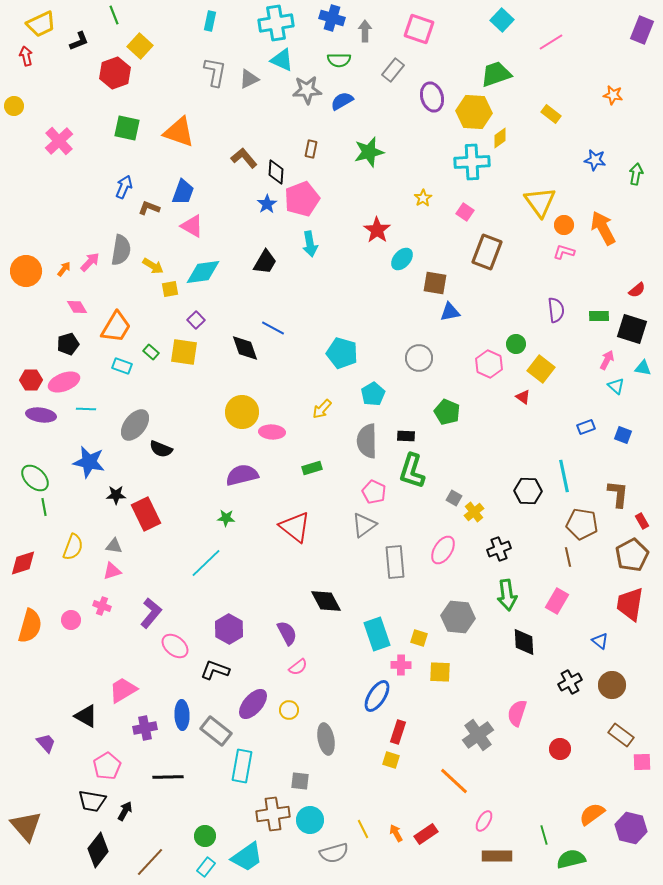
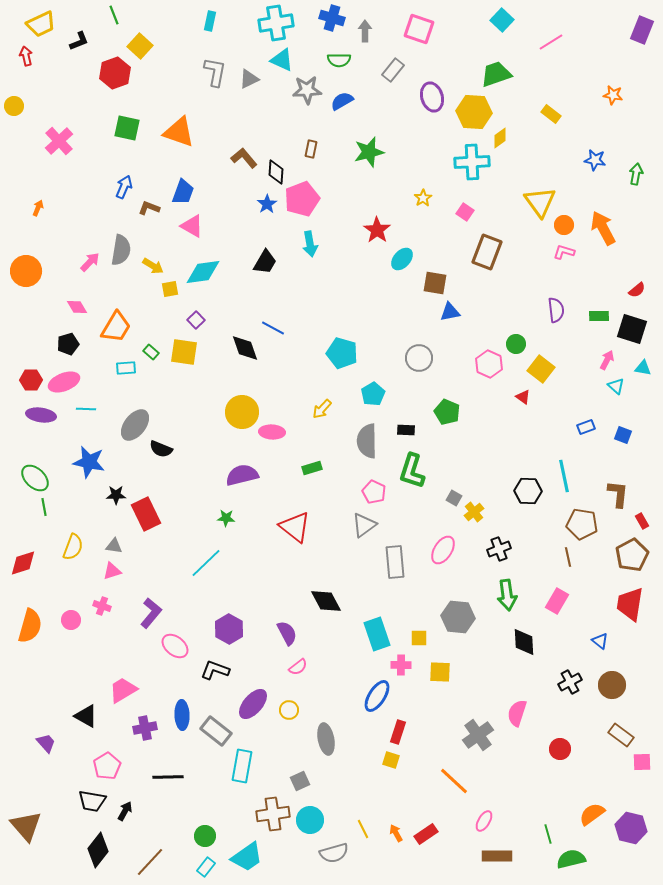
orange arrow at (64, 269): moved 26 px left, 61 px up; rotated 14 degrees counterclockwise
cyan rectangle at (122, 366): moved 4 px right, 2 px down; rotated 24 degrees counterclockwise
black rectangle at (406, 436): moved 6 px up
yellow square at (419, 638): rotated 18 degrees counterclockwise
gray square at (300, 781): rotated 30 degrees counterclockwise
green line at (544, 835): moved 4 px right, 1 px up
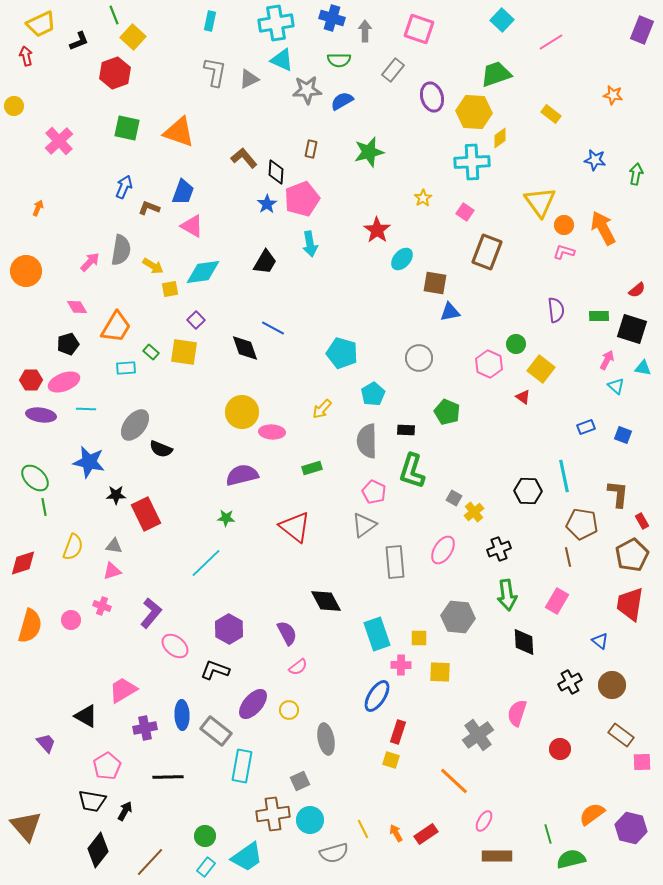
yellow square at (140, 46): moved 7 px left, 9 px up
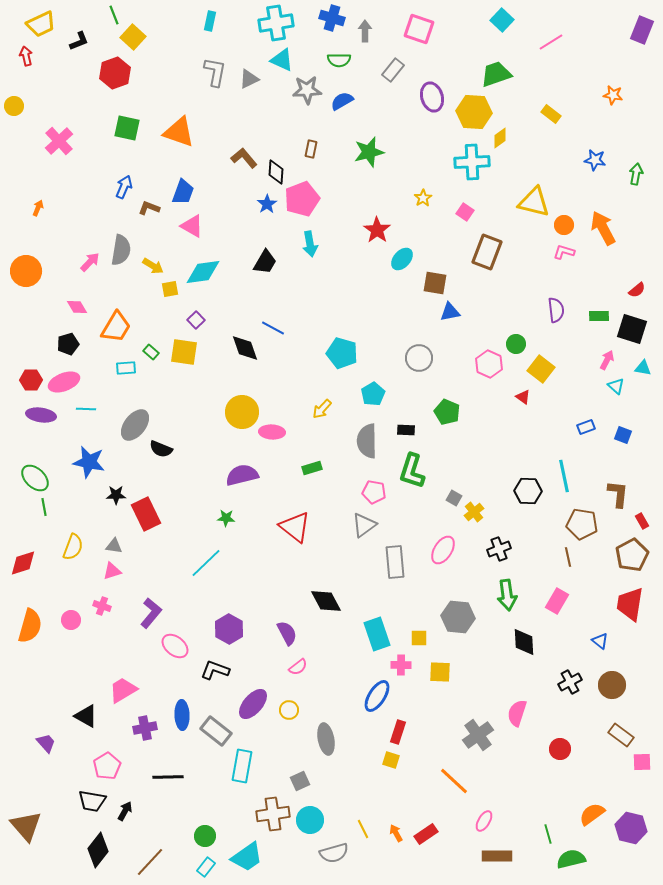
yellow triangle at (540, 202): moved 6 px left; rotated 40 degrees counterclockwise
pink pentagon at (374, 492): rotated 15 degrees counterclockwise
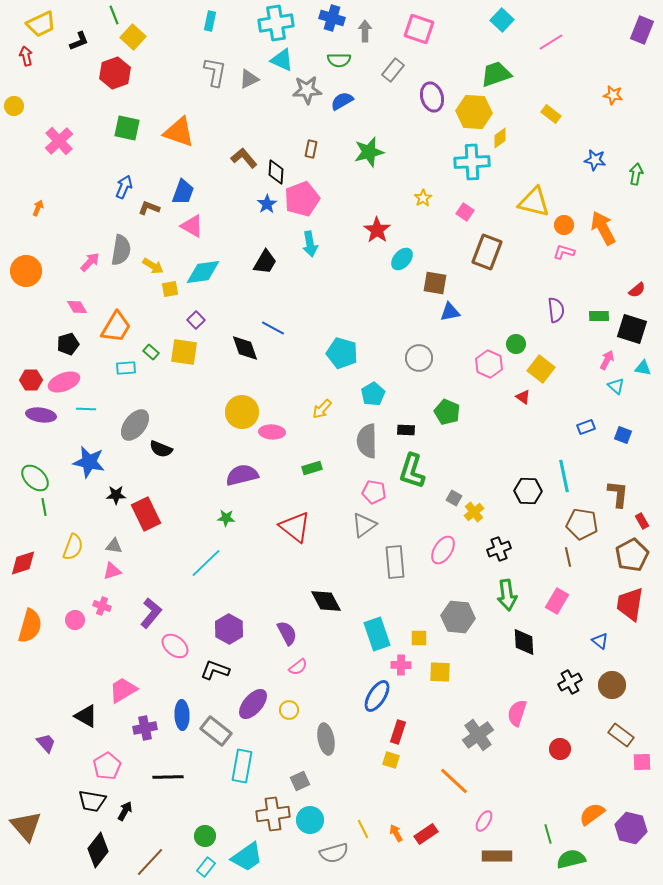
pink circle at (71, 620): moved 4 px right
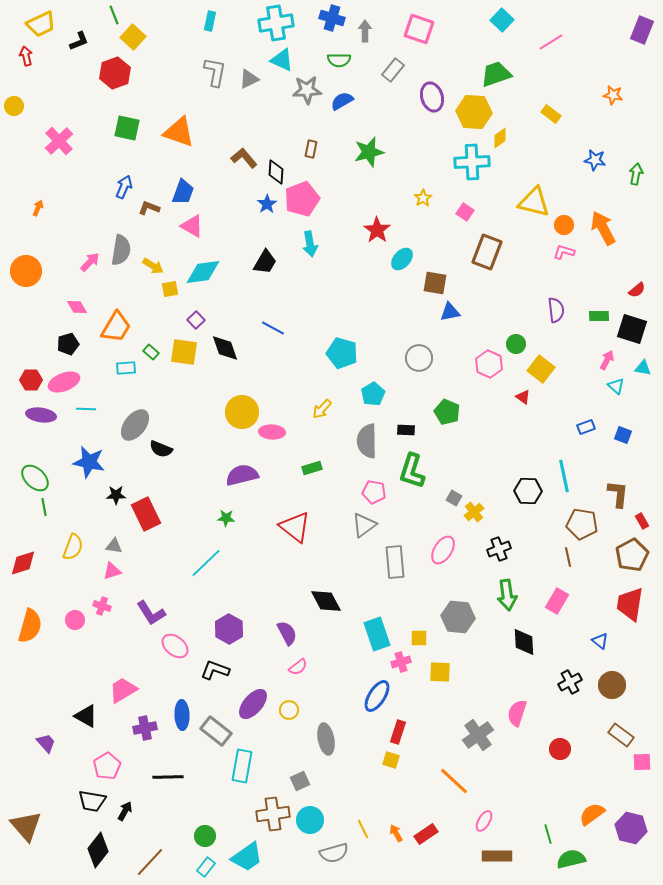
black diamond at (245, 348): moved 20 px left
purple L-shape at (151, 613): rotated 108 degrees clockwise
pink cross at (401, 665): moved 3 px up; rotated 18 degrees counterclockwise
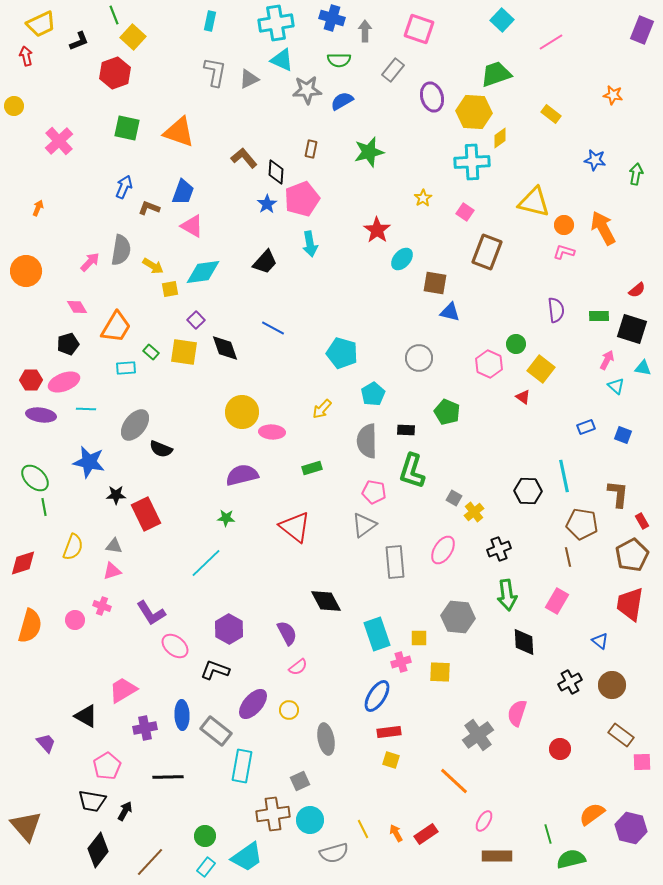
black trapezoid at (265, 262): rotated 12 degrees clockwise
blue triangle at (450, 312): rotated 25 degrees clockwise
red rectangle at (398, 732): moved 9 px left; rotated 65 degrees clockwise
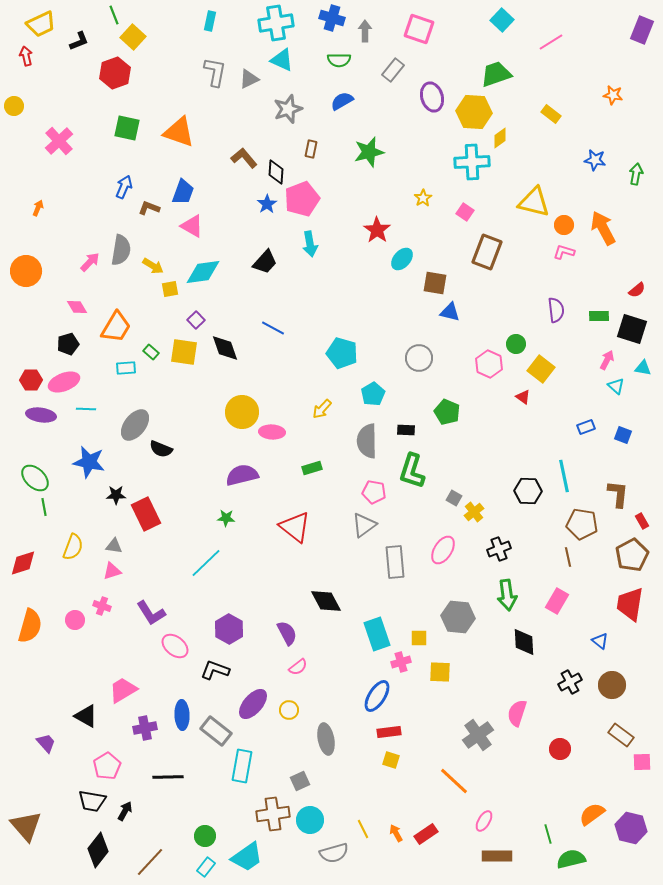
gray star at (307, 90): moved 19 px left, 19 px down; rotated 16 degrees counterclockwise
